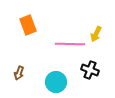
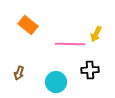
orange rectangle: rotated 30 degrees counterclockwise
black cross: rotated 24 degrees counterclockwise
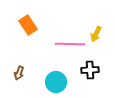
orange rectangle: rotated 18 degrees clockwise
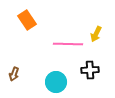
orange rectangle: moved 1 px left, 5 px up
pink line: moved 2 px left
brown arrow: moved 5 px left, 1 px down
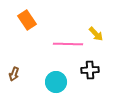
yellow arrow: rotated 70 degrees counterclockwise
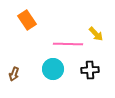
cyan circle: moved 3 px left, 13 px up
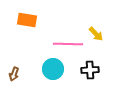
orange rectangle: rotated 48 degrees counterclockwise
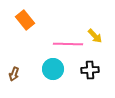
orange rectangle: moved 2 px left; rotated 42 degrees clockwise
yellow arrow: moved 1 px left, 2 px down
